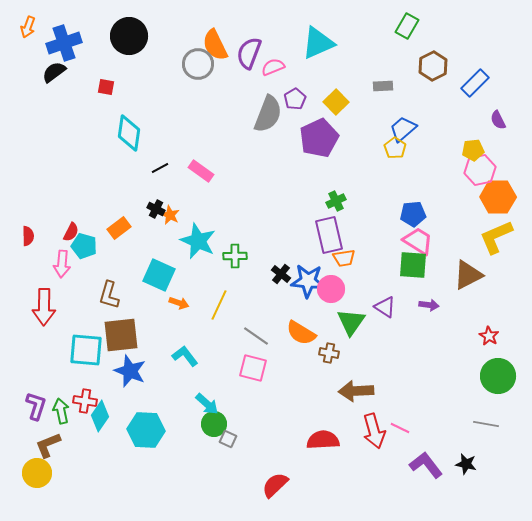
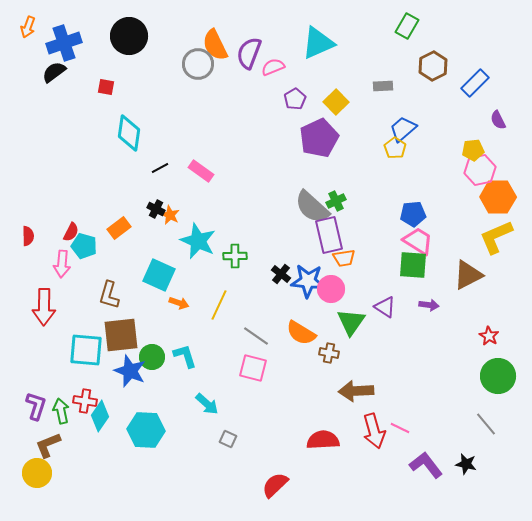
gray semicircle at (268, 114): moved 44 px right, 93 px down; rotated 111 degrees clockwise
cyan L-shape at (185, 356): rotated 20 degrees clockwise
green circle at (214, 424): moved 62 px left, 67 px up
gray line at (486, 424): rotated 40 degrees clockwise
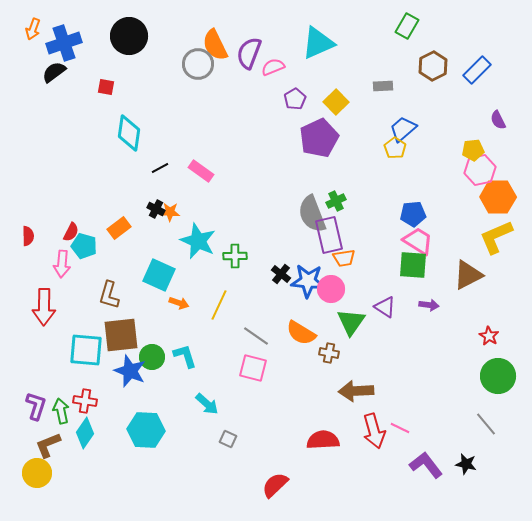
orange arrow at (28, 27): moved 5 px right, 2 px down
blue rectangle at (475, 83): moved 2 px right, 13 px up
gray semicircle at (312, 207): moved 7 px down; rotated 27 degrees clockwise
orange star at (170, 215): moved 3 px up; rotated 24 degrees counterclockwise
cyan diamond at (100, 416): moved 15 px left, 17 px down
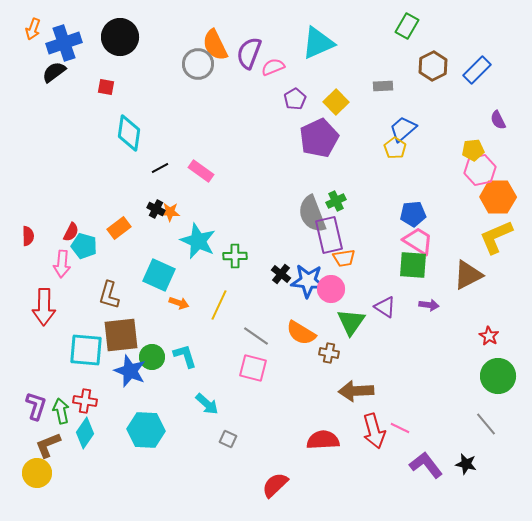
black circle at (129, 36): moved 9 px left, 1 px down
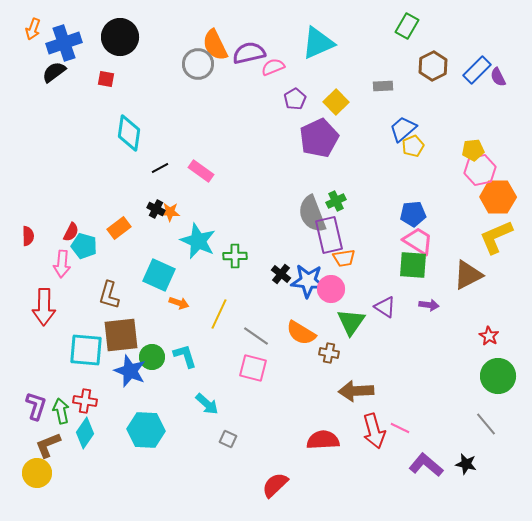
purple semicircle at (249, 53): rotated 56 degrees clockwise
red square at (106, 87): moved 8 px up
purple semicircle at (498, 120): moved 43 px up
yellow pentagon at (395, 148): moved 18 px right, 2 px up; rotated 15 degrees clockwise
yellow line at (219, 305): moved 9 px down
purple L-shape at (426, 465): rotated 12 degrees counterclockwise
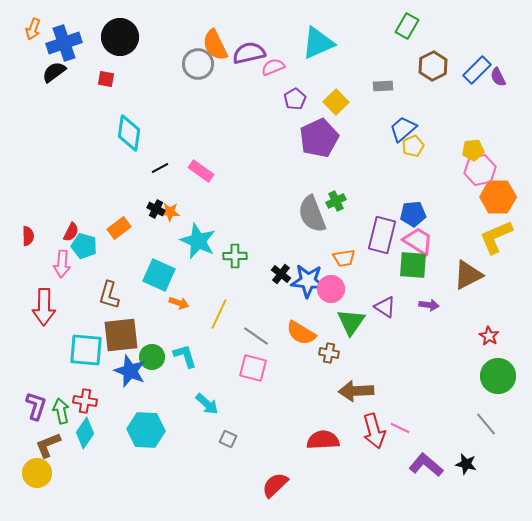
purple rectangle at (329, 235): moved 53 px right; rotated 27 degrees clockwise
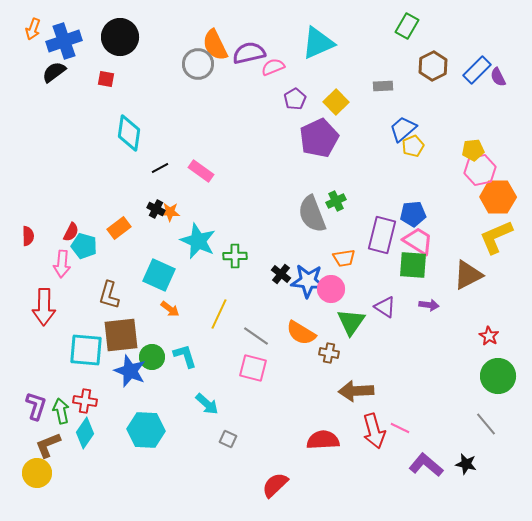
blue cross at (64, 43): moved 2 px up
orange arrow at (179, 303): moved 9 px left, 6 px down; rotated 18 degrees clockwise
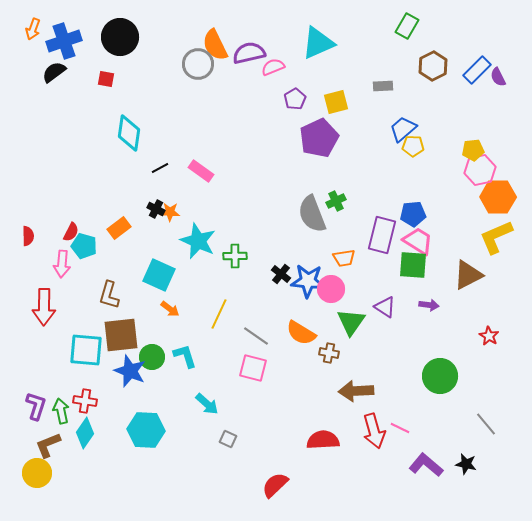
yellow square at (336, 102): rotated 30 degrees clockwise
yellow pentagon at (413, 146): rotated 25 degrees clockwise
green circle at (498, 376): moved 58 px left
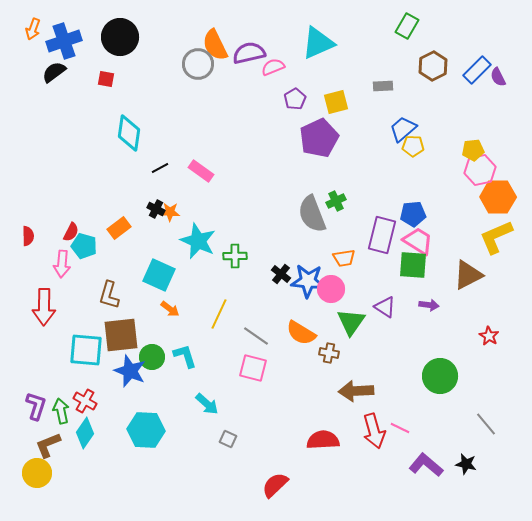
red cross at (85, 401): rotated 20 degrees clockwise
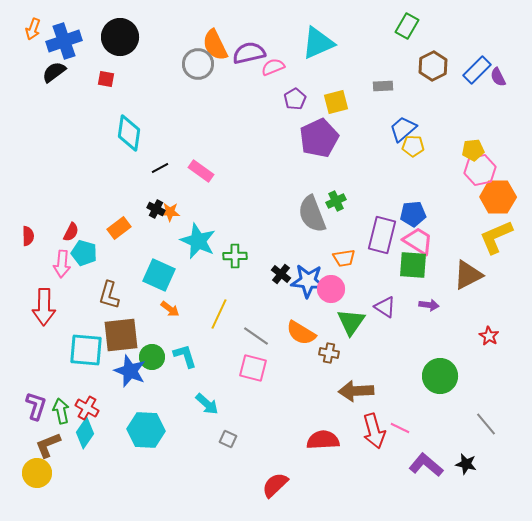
cyan pentagon at (84, 246): moved 7 px down
red cross at (85, 401): moved 2 px right, 7 px down
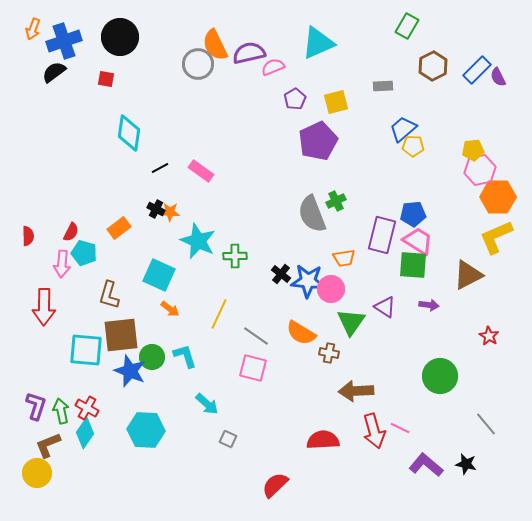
purple pentagon at (319, 138): moved 1 px left, 3 px down
